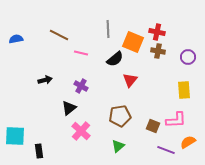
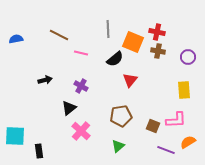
brown pentagon: moved 1 px right
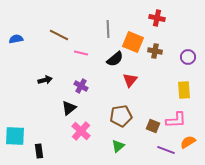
red cross: moved 14 px up
brown cross: moved 3 px left
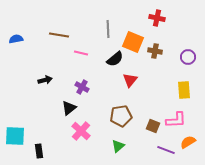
brown line: rotated 18 degrees counterclockwise
purple cross: moved 1 px right, 1 px down
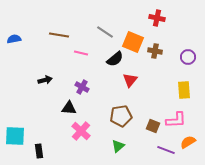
gray line: moved 3 px left, 3 px down; rotated 54 degrees counterclockwise
blue semicircle: moved 2 px left
black triangle: rotated 42 degrees clockwise
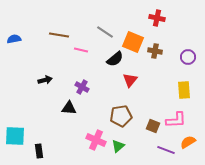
pink line: moved 3 px up
pink cross: moved 15 px right, 9 px down; rotated 18 degrees counterclockwise
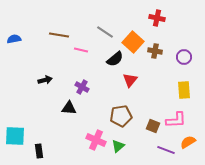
orange square: rotated 20 degrees clockwise
purple circle: moved 4 px left
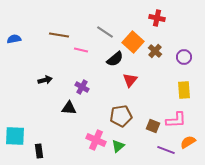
brown cross: rotated 32 degrees clockwise
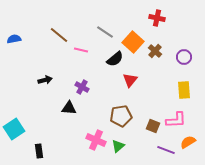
brown line: rotated 30 degrees clockwise
cyan square: moved 1 px left, 7 px up; rotated 35 degrees counterclockwise
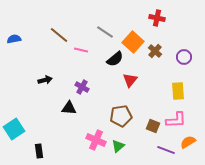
yellow rectangle: moved 6 px left, 1 px down
